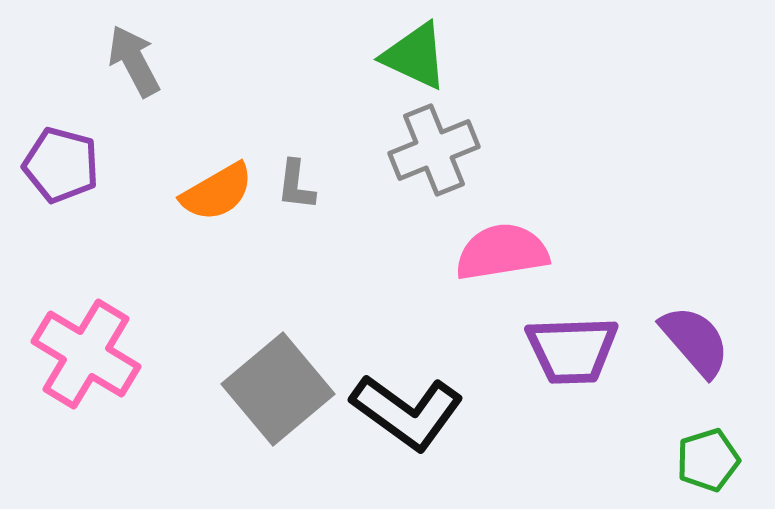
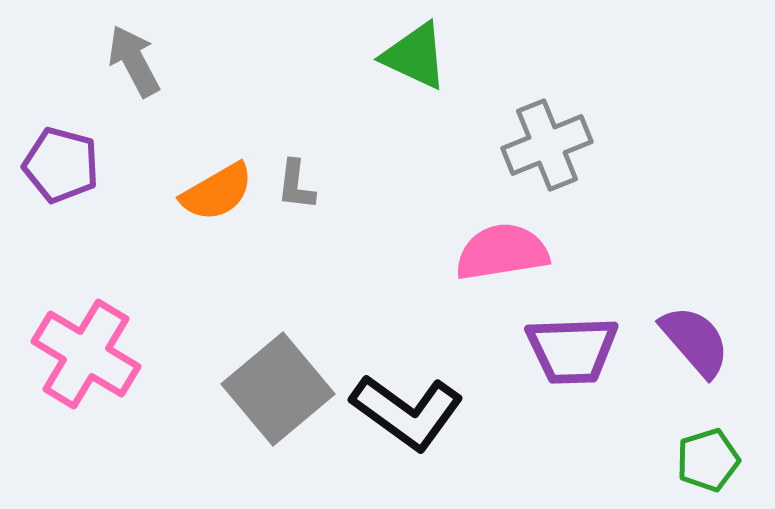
gray cross: moved 113 px right, 5 px up
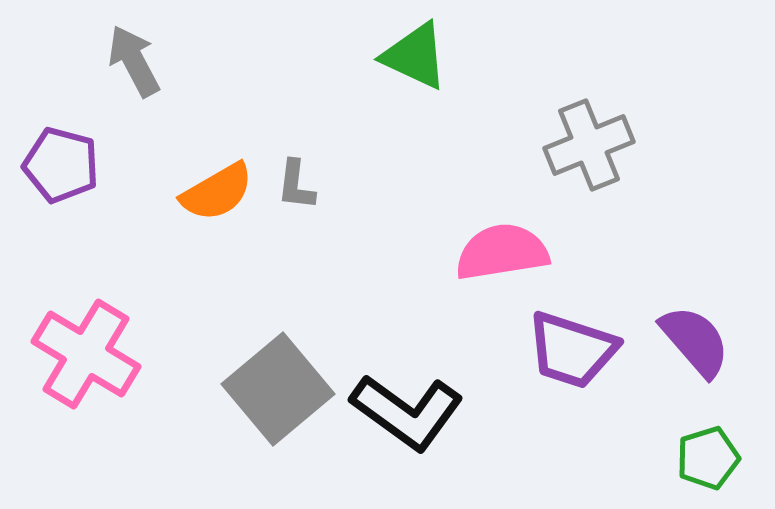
gray cross: moved 42 px right
purple trapezoid: rotated 20 degrees clockwise
green pentagon: moved 2 px up
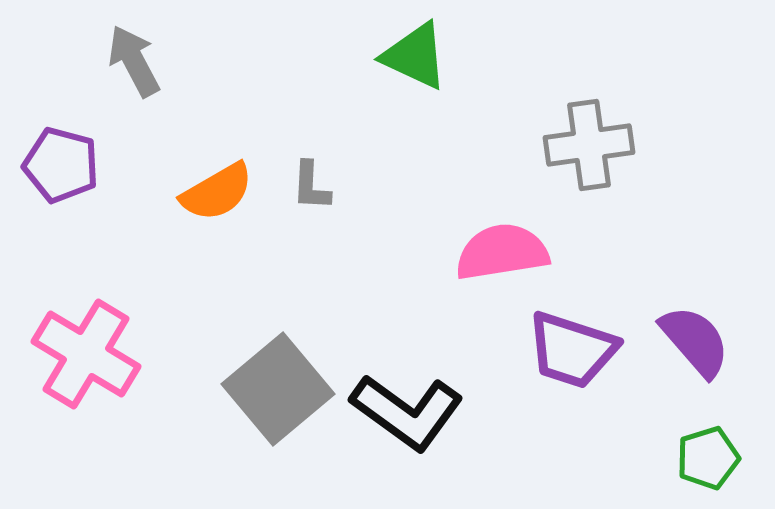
gray cross: rotated 14 degrees clockwise
gray L-shape: moved 15 px right, 1 px down; rotated 4 degrees counterclockwise
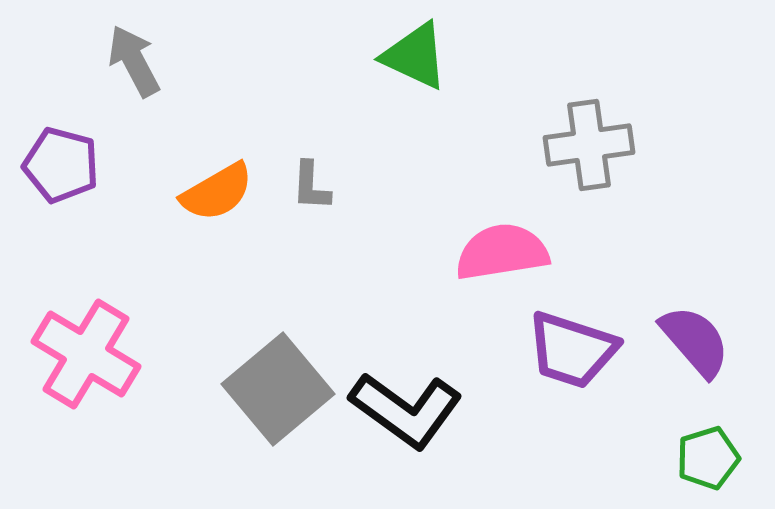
black L-shape: moved 1 px left, 2 px up
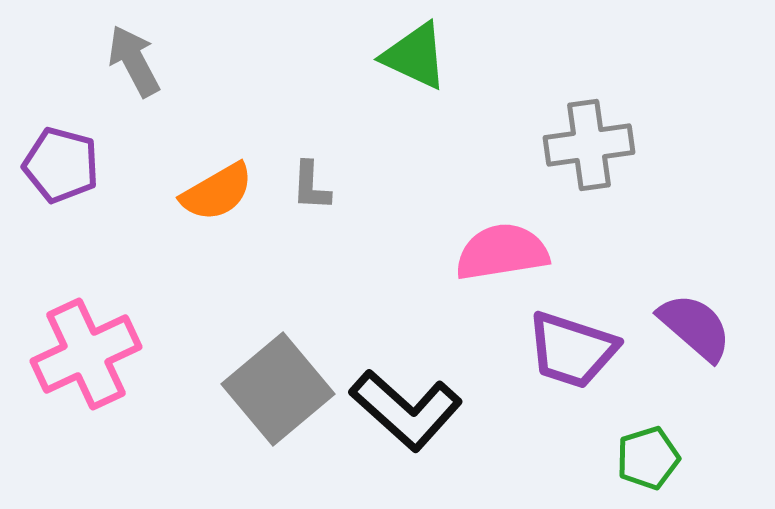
purple semicircle: moved 14 px up; rotated 8 degrees counterclockwise
pink cross: rotated 34 degrees clockwise
black L-shape: rotated 6 degrees clockwise
green pentagon: moved 60 px left
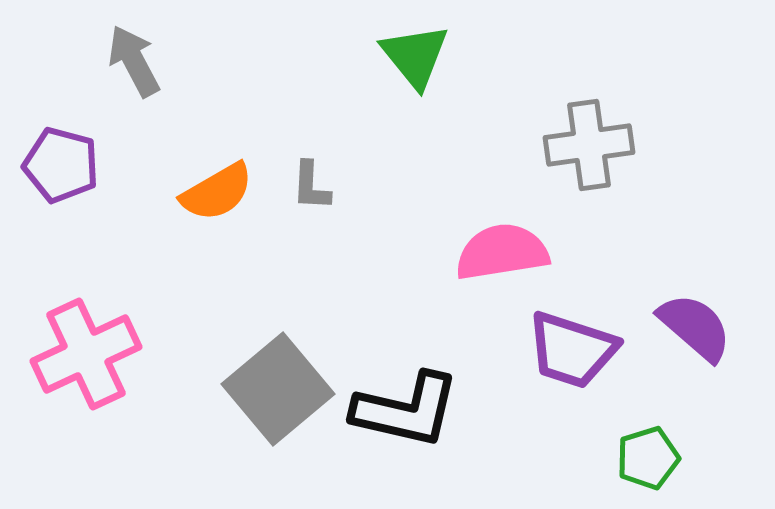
green triangle: rotated 26 degrees clockwise
black L-shape: rotated 29 degrees counterclockwise
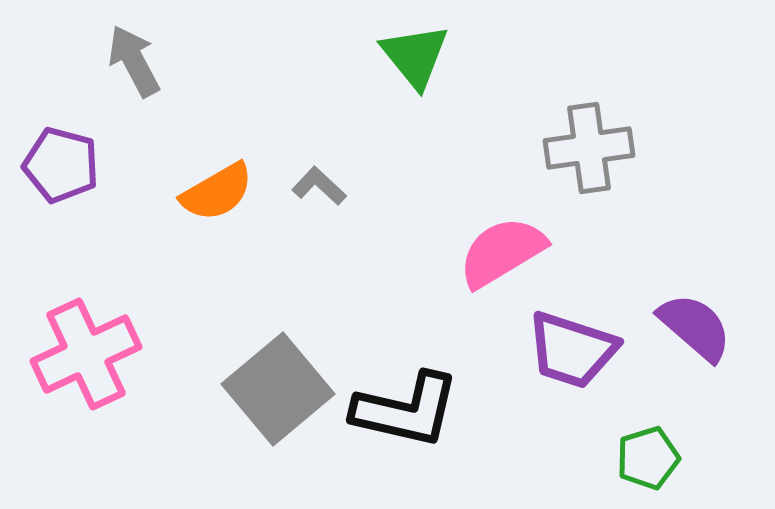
gray cross: moved 3 px down
gray L-shape: moved 8 px right; rotated 130 degrees clockwise
pink semicircle: rotated 22 degrees counterclockwise
